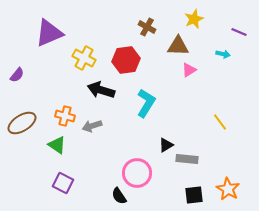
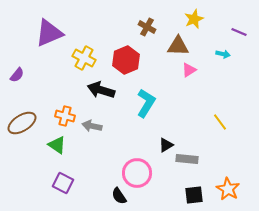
red hexagon: rotated 16 degrees counterclockwise
gray arrow: rotated 30 degrees clockwise
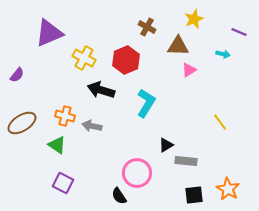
gray rectangle: moved 1 px left, 2 px down
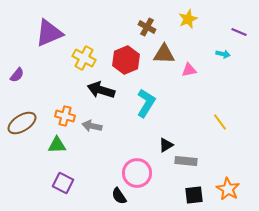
yellow star: moved 6 px left
brown triangle: moved 14 px left, 8 px down
pink triangle: rotated 21 degrees clockwise
green triangle: rotated 36 degrees counterclockwise
